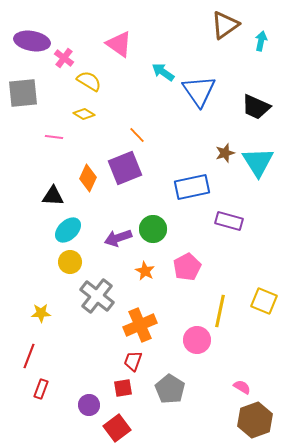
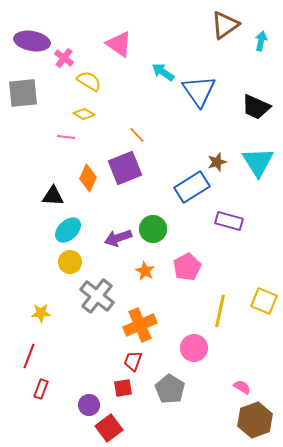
pink line at (54, 137): moved 12 px right
brown star at (225, 153): moved 8 px left, 9 px down
blue rectangle at (192, 187): rotated 20 degrees counterclockwise
pink circle at (197, 340): moved 3 px left, 8 px down
red square at (117, 428): moved 8 px left
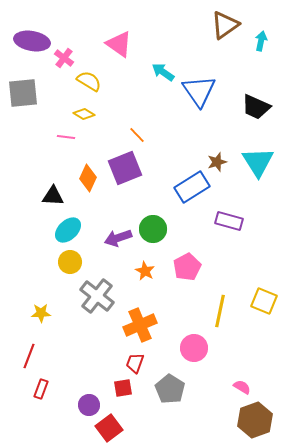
red trapezoid at (133, 361): moved 2 px right, 2 px down
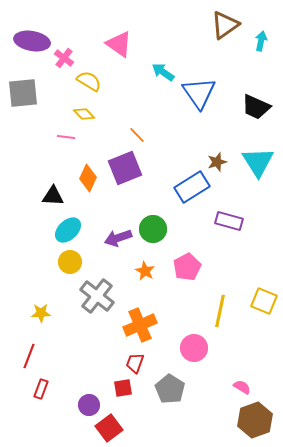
blue triangle at (199, 91): moved 2 px down
yellow diamond at (84, 114): rotated 15 degrees clockwise
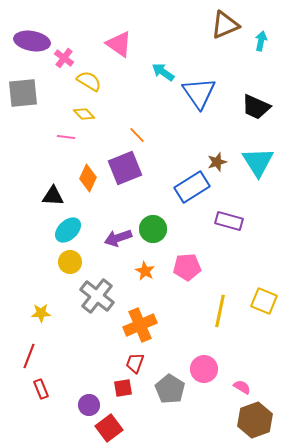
brown triangle at (225, 25): rotated 12 degrees clockwise
pink pentagon at (187, 267): rotated 24 degrees clockwise
pink circle at (194, 348): moved 10 px right, 21 px down
red rectangle at (41, 389): rotated 42 degrees counterclockwise
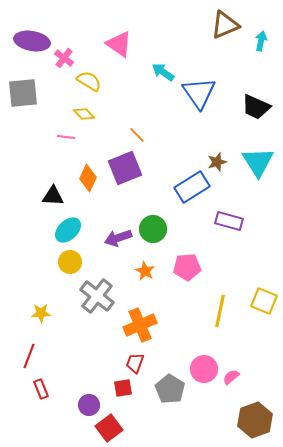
pink semicircle at (242, 387): moved 11 px left, 10 px up; rotated 72 degrees counterclockwise
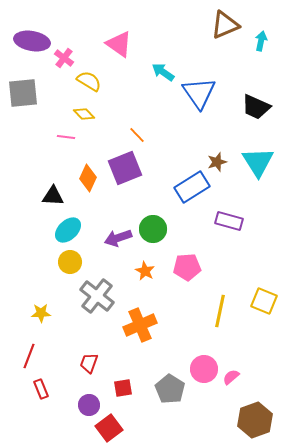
red trapezoid at (135, 363): moved 46 px left
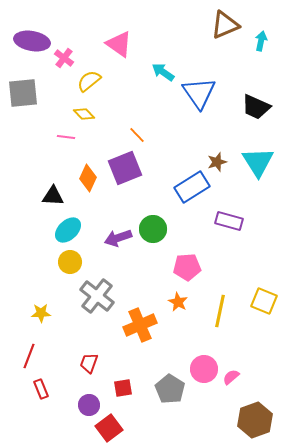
yellow semicircle at (89, 81): rotated 70 degrees counterclockwise
orange star at (145, 271): moved 33 px right, 31 px down
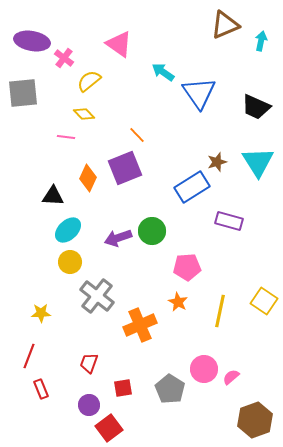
green circle at (153, 229): moved 1 px left, 2 px down
yellow square at (264, 301): rotated 12 degrees clockwise
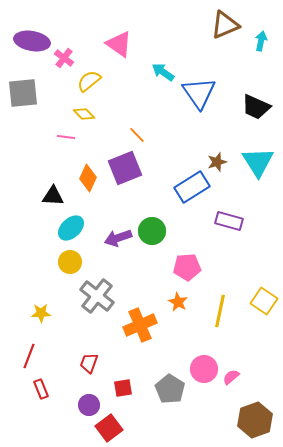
cyan ellipse at (68, 230): moved 3 px right, 2 px up
